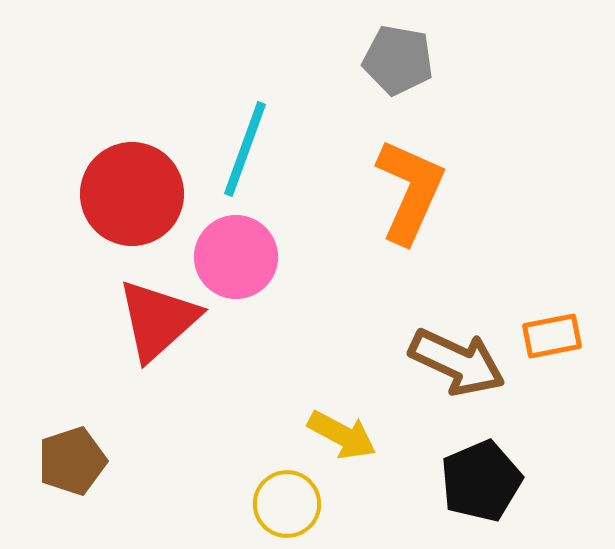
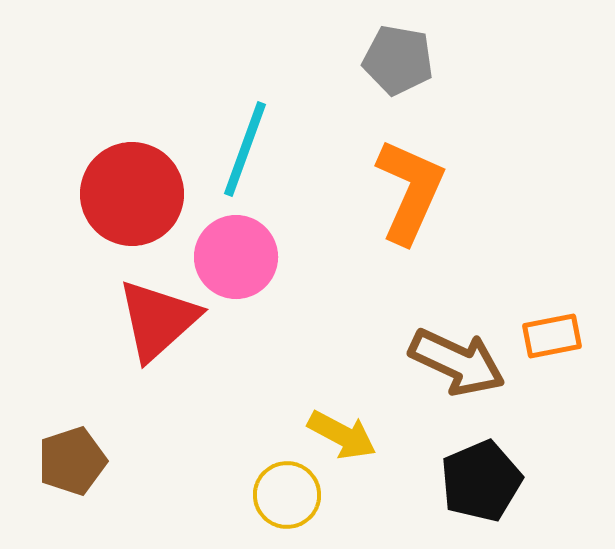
yellow circle: moved 9 px up
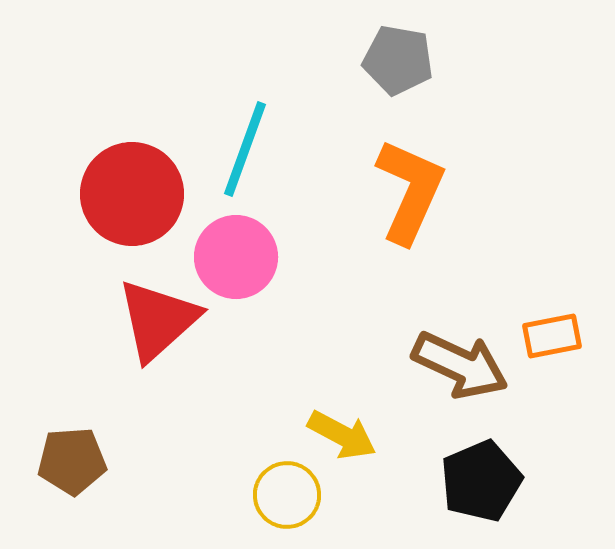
brown arrow: moved 3 px right, 3 px down
brown pentagon: rotated 14 degrees clockwise
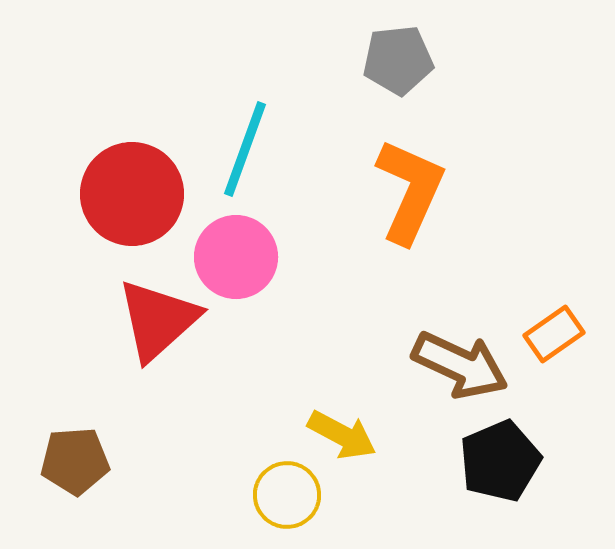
gray pentagon: rotated 16 degrees counterclockwise
orange rectangle: moved 2 px right, 2 px up; rotated 24 degrees counterclockwise
brown pentagon: moved 3 px right
black pentagon: moved 19 px right, 20 px up
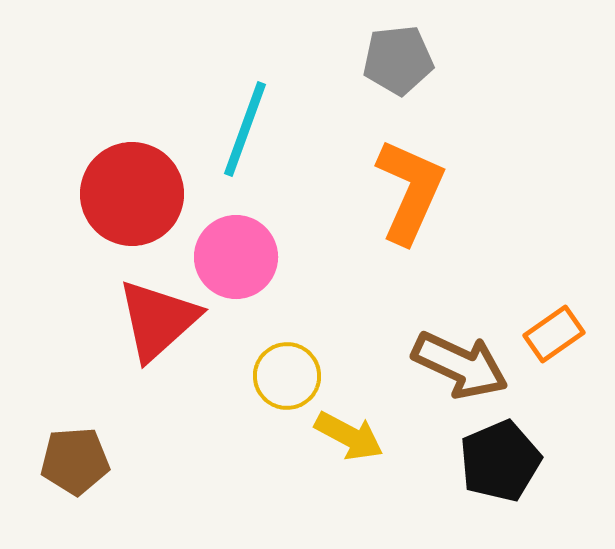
cyan line: moved 20 px up
yellow arrow: moved 7 px right, 1 px down
yellow circle: moved 119 px up
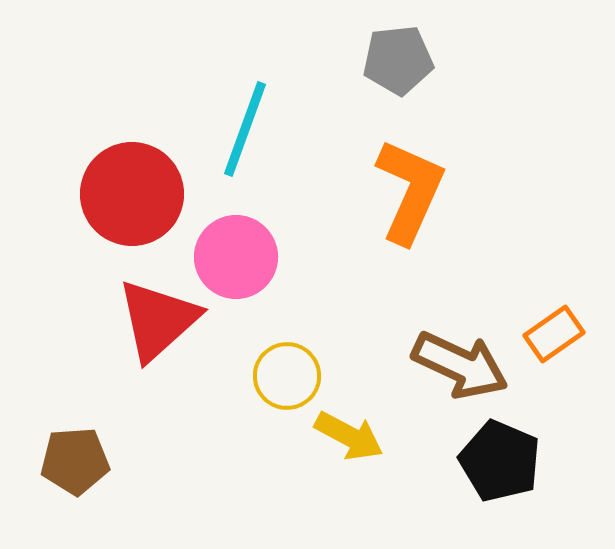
black pentagon: rotated 26 degrees counterclockwise
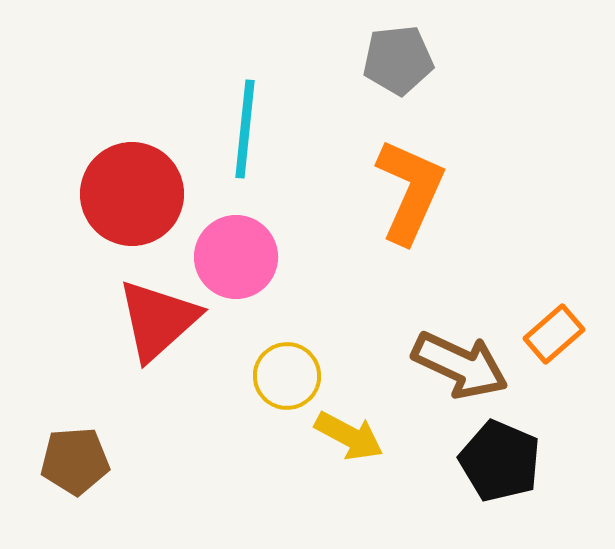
cyan line: rotated 14 degrees counterclockwise
orange rectangle: rotated 6 degrees counterclockwise
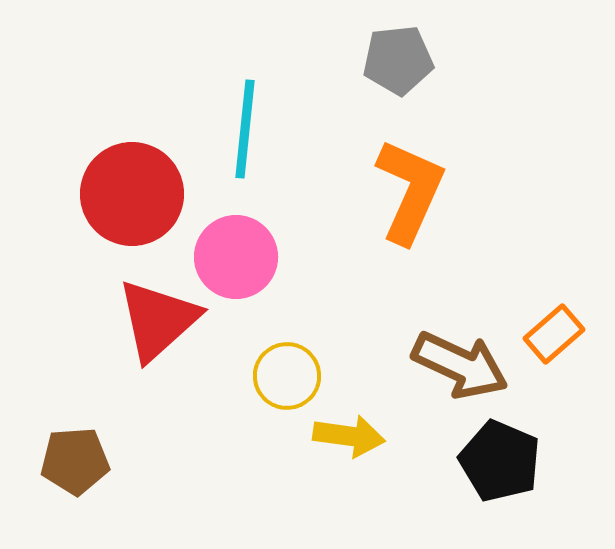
yellow arrow: rotated 20 degrees counterclockwise
